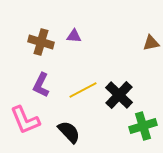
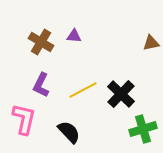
brown cross: rotated 15 degrees clockwise
black cross: moved 2 px right, 1 px up
pink L-shape: moved 1 px left, 1 px up; rotated 144 degrees counterclockwise
green cross: moved 3 px down
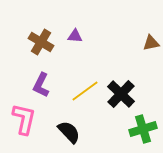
purple triangle: moved 1 px right
yellow line: moved 2 px right, 1 px down; rotated 8 degrees counterclockwise
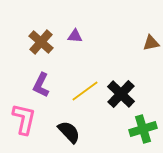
brown cross: rotated 10 degrees clockwise
